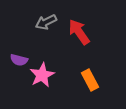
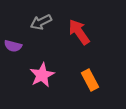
gray arrow: moved 5 px left
purple semicircle: moved 6 px left, 14 px up
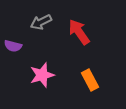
pink star: rotated 10 degrees clockwise
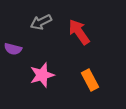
purple semicircle: moved 3 px down
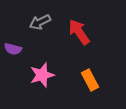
gray arrow: moved 1 px left
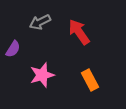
purple semicircle: rotated 72 degrees counterclockwise
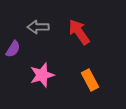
gray arrow: moved 2 px left, 5 px down; rotated 25 degrees clockwise
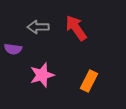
red arrow: moved 3 px left, 4 px up
purple semicircle: rotated 66 degrees clockwise
orange rectangle: moved 1 px left, 1 px down; rotated 55 degrees clockwise
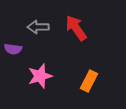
pink star: moved 2 px left, 1 px down
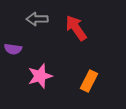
gray arrow: moved 1 px left, 8 px up
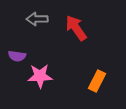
purple semicircle: moved 4 px right, 7 px down
pink star: rotated 15 degrees clockwise
orange rectangle: moved 8 px right
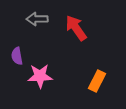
purple semicircle: rotated 72 degrees clockwise
